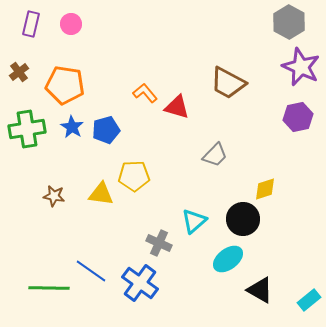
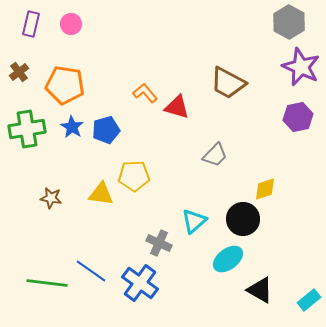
brown star: moved 3 px left, 2 px down
green line: moved 2 px left, 5 px up; rotated 6 degrees clockwise
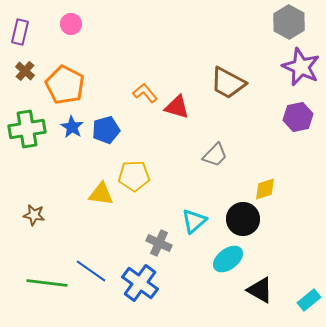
purple rectangle: moved 11 px left, 8 px down
brown cross: moved 6 px right, 1 px up; rotated 12 degrees counterclockwise
orange pentagon: rotated 18 degrees clockwise
brown star: moved 17 px left, 17 px down
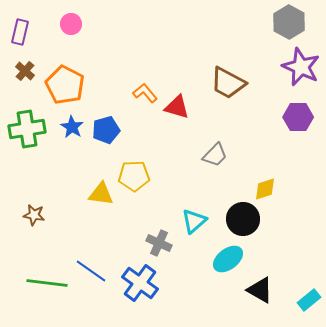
purple hexagon: rotated 12 degrees clockwise
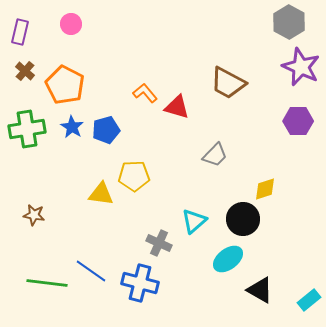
purple hexagon: moved 4 px down
blue cross: rotated 21 degrees counterclockwise
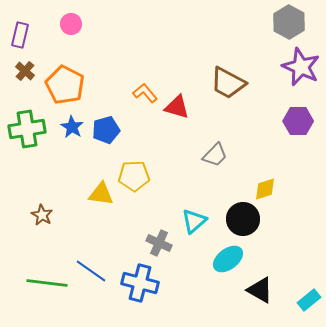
purple rectangle: moved 3 px down
brown star: moved 8 px right; rotated 20 degrees clockwise
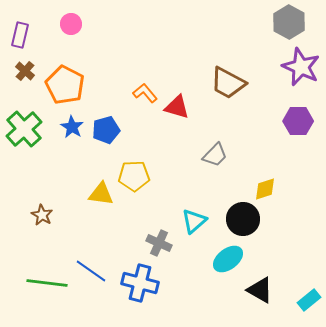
green cross: moved 3 px left; rotated 33 degrees counterclockwise
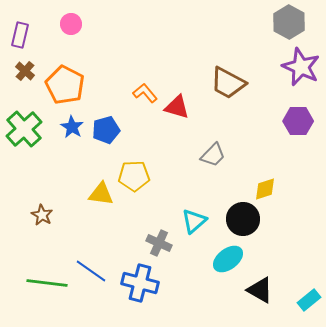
gray trapezoid: moved 2 px left
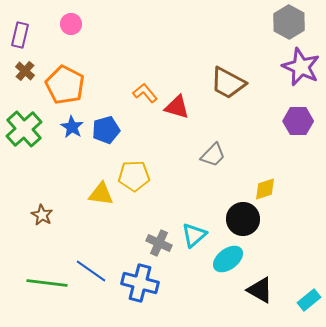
cyan triangle: moved 14 px down
